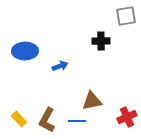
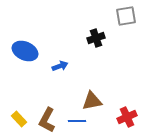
black cross: moved 5 px left, 3 px up; rotated 18 degrees counterclockwise
blue ellipse: rotated 25 degrees clockwise
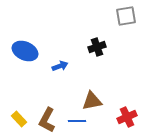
black cross: moved 1 px right, 9 px down
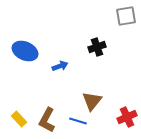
brown triangle: rotated 40 degrees counterclockwise
blue line: moved 1 px right; rotated 18 degrees clockwise
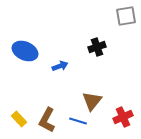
red cross: moved 4 px left
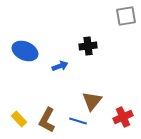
black cross: moved 9 px left, 1 px up; rotated 12 degrees clockwise
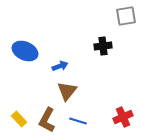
black cross: moved 15 px right
brown triangle: moved 25 px left, 10 px up
